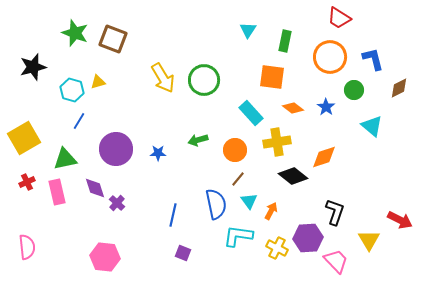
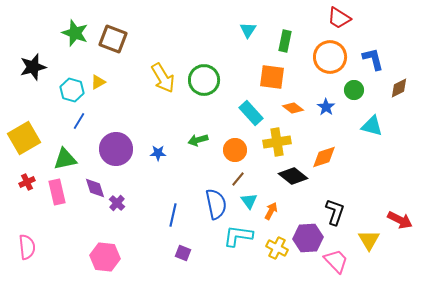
yellow triangle at (98, 82): rotated 14 degrees counterclockwise
cyan triangle at (372, 126): rotated 25 degrees counterclockwise
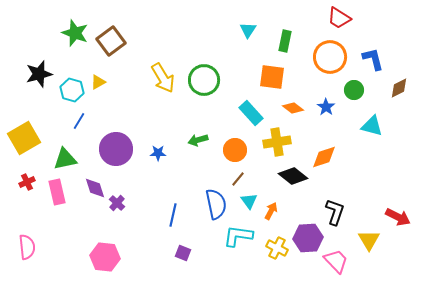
brown square at (113, 39): moved 2 px left, 2 px down; rotated 32 degrees clockwise
black star at (33, 67): moved 6 px right, 7 px down
red arrow at (400, 220): moved 2 px left, 3 px up
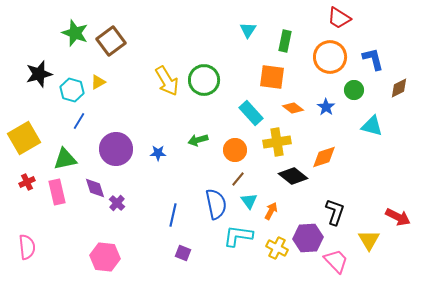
yellow arrow at (163, 78): moved 4 px right, 3 px down
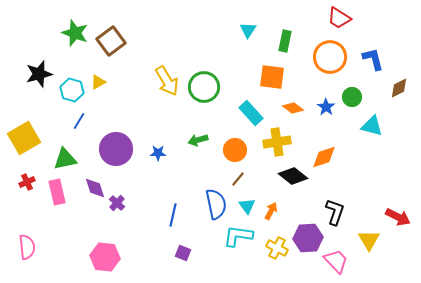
green circle at (204, 80): moved 7 px down
green circle at (354, 90): moved 2 px left, 7 px down
cyan triangle at (249, 201): moved 2 px left, 5 px down
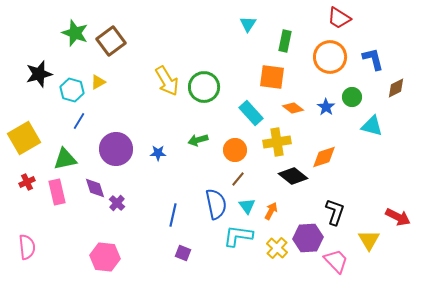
cyan triangle at (248, 30): moved 6 px up
brown diamond at (399, 88): moved 3 px left
yellow cross at (277, 248): rotated 15 degrees clockwise
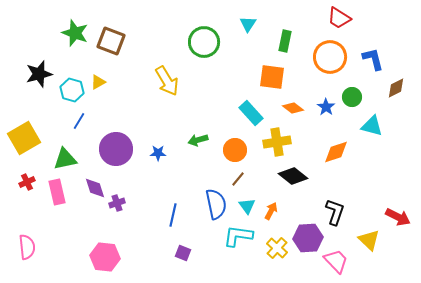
brown square at (111, 41): rotated 32 degrees counterclockwise
green circle at (204, 87): moved 45 px up
orange diamond at (324, 157): moved 12 px right, 5 px up
purple cross at (117, 203): rotated 28 degrees clockwise
yellow triangle at (369, 240): rotated 15 degrees counterclockwise
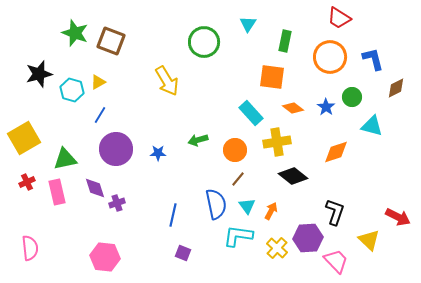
blue line at (79, 121): moved 21 px right, 6 px up
pink semicircle at (27, 247): moved 3 px right, 1 px down
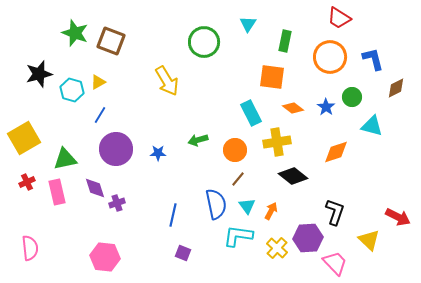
cyan rectangle at (251, 113): rotated 15 degrees clockwise
pink trapezoid at (336, 261): moved 1 px left, 2 px down
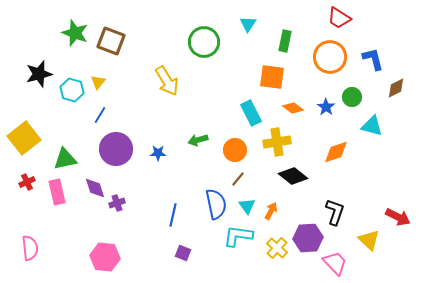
yellow triangle at (98, 82): rotated 21 degrees counterclockwise
yellow square at (24, 138): rotated 8 degrees counterclockwise
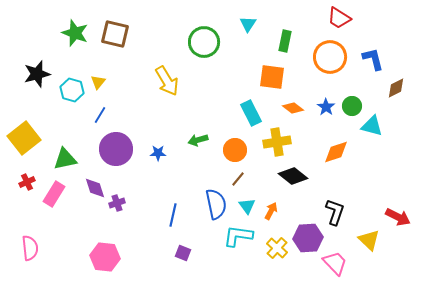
brown square at (111, 41): moved 4 px right, 7 px up; rotated 8 degrees counterclockwise
black star at (39, 74): moved 2 px left
green circle at (352, 97): moved 9 px down
pink rectangle at (57, 192): moved 3 px left, 2 px down; rotated 45 degrees clockwise
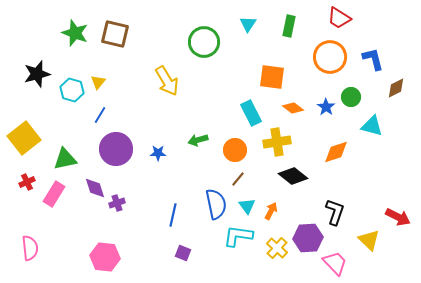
green rectangle at (285, 41): moved 4 px right, 15 px up
green circle at (352, 106): moved 1 px left, 9 px up
